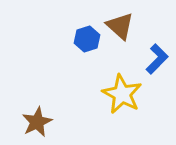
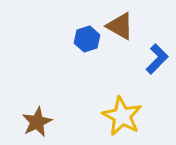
brown triangle: rotated 12 degrees counterclockwise
yellow star: moved 22 px down
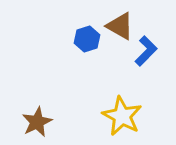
blue L-shape: moved 11 px left, 8 px up
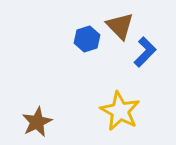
brown triangle: rotated 16 degrees clockwise
blue L-shape: moved 1 px left, 1 px down
yellow star: moved 2 px left, 5 px up
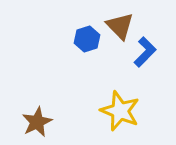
yellow star: rotated 6 degrees counterclockwise
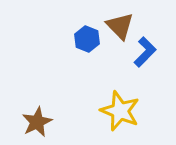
blue hexagon: rotated 20 degrees counterclockwise
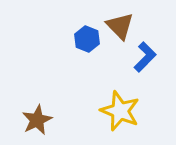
blue L-shape: moved 5 px down
brown star: moved 2 px up
